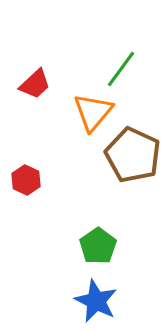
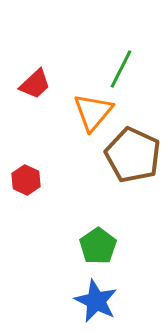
green line: rotated 9 degrees counterclockwise
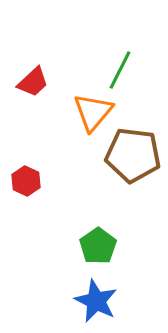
green line: moved 1 px left, 1 px down
red trapezoid: moved 2 px left, 2 px up
brown pentagon: rotated 18 degrees counterclockwise
red hexagon: moved 1 px down
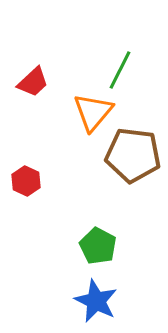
green pentagon: rotated 9 degrees counterclockwise
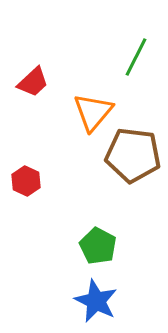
green line: moved 16 px right, 13 px up
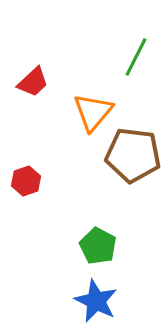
red hexagon: rotated 16 degrees clockwise
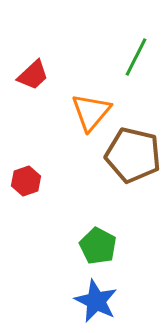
red trapezoid: moved 7 px up
orange triangle: moved 2 px left
brown pentagon: rotated 6 degrees clockwise
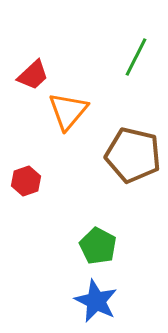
orange triangle: moved 23 px left, 1 px up
